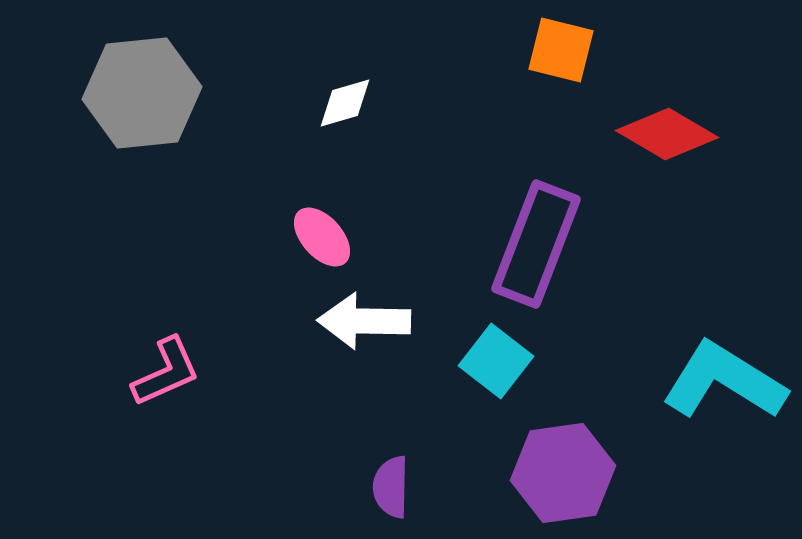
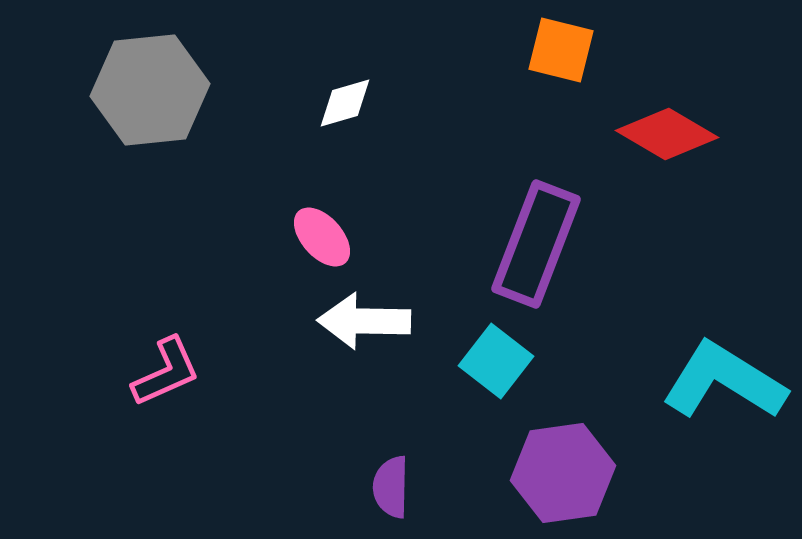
gray hexagon: moved 8 px right, 3 px up
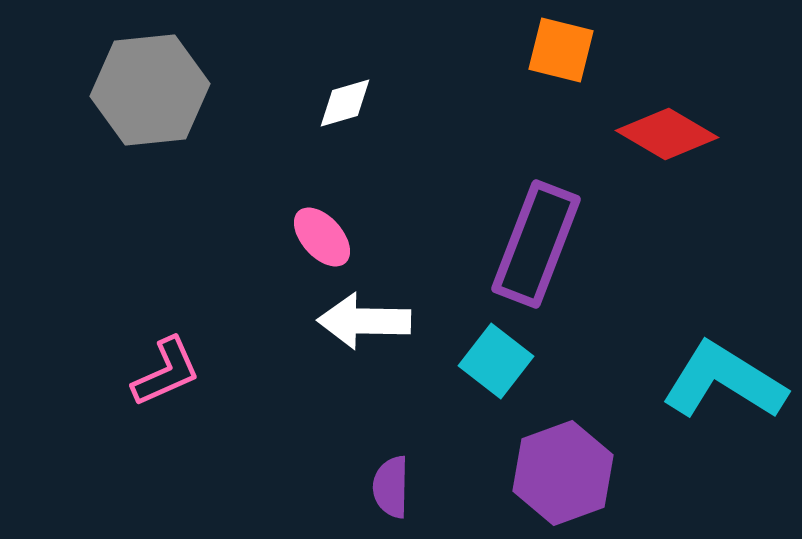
purple hexagon: rotated 12 degrees counterclockwise
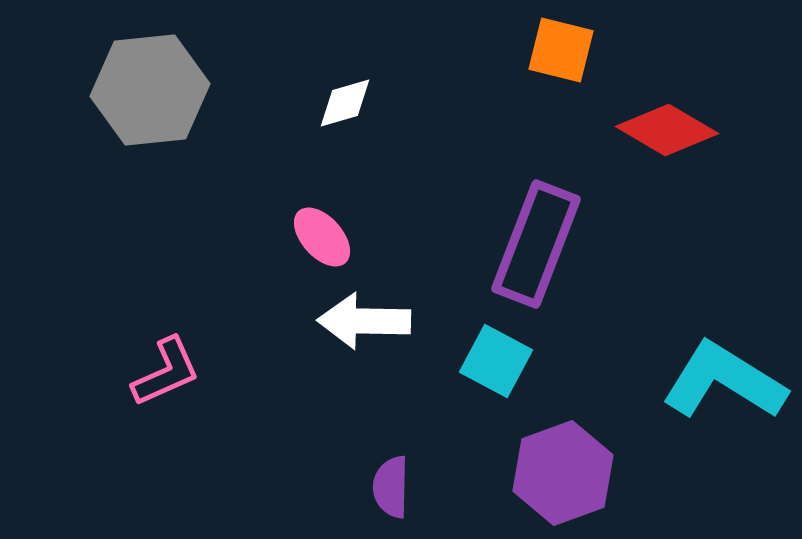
red diamond: moved 4 px up
cyan square: rotated 10 degrees counterclockwise
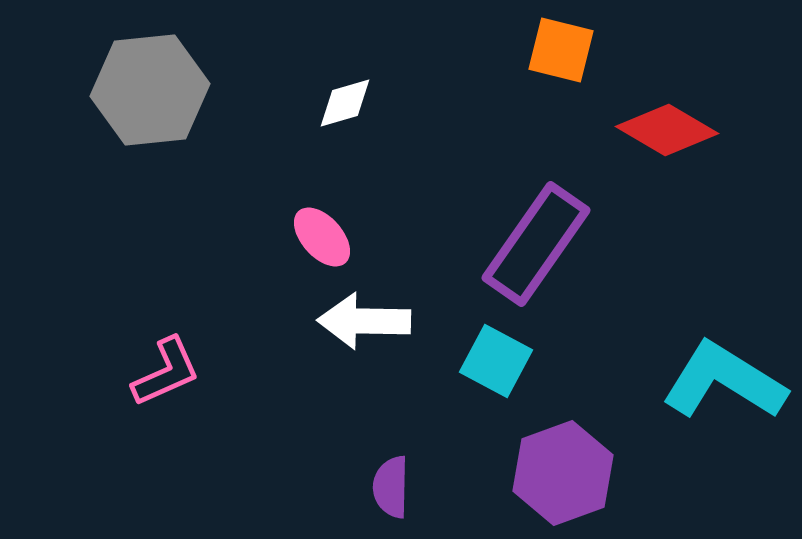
purple rectangle: rotated 14 degrees clockwise
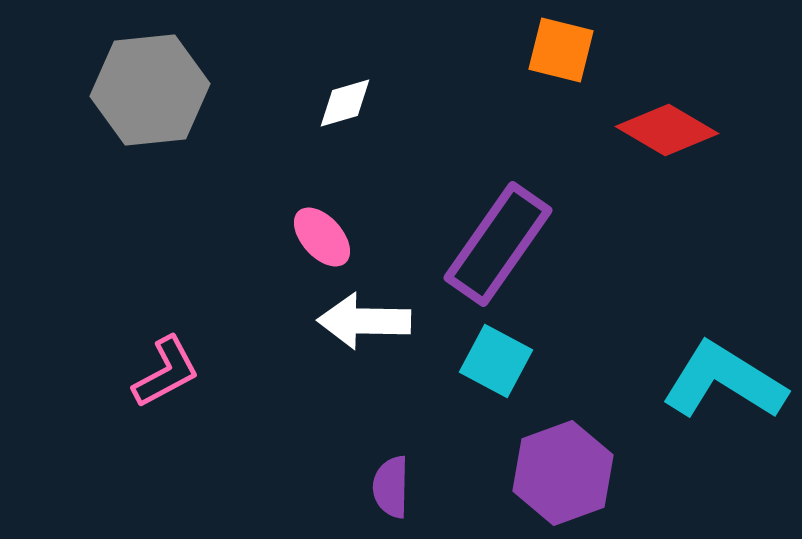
purple rectangle: moved 38 px left
pink L-shape: rotated 4 degrees counterclockwise
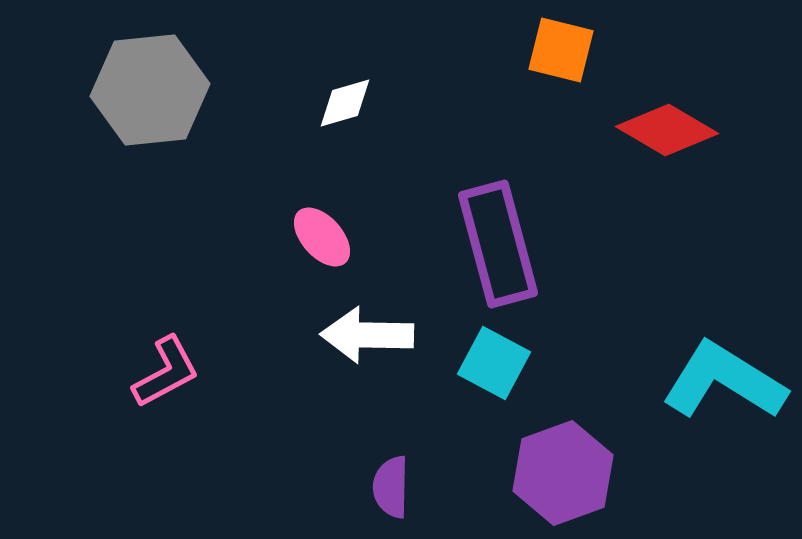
purple rectangle: rotated 50 degrees counterclockwise
white arrow: moved 3 px right, 14 px down
cyan square: moved 2 px left, 2 px down
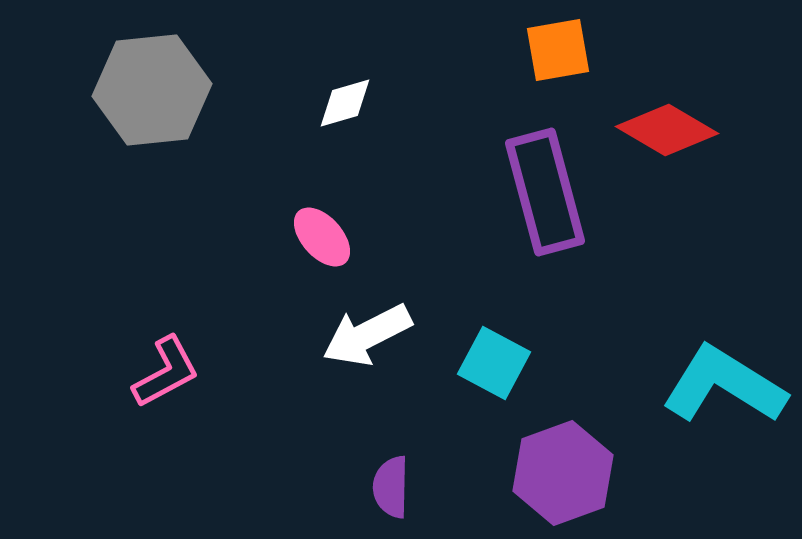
orange square: moved 3 px left; rotated 24 degrees counterclockwise
gray hexagon: moved 2 px right
purple rectangle: moved 47 px right, 52 px up
white arrow: rotated 28 degrees counterclockwise
cyan L-shape: moved 4 px down
